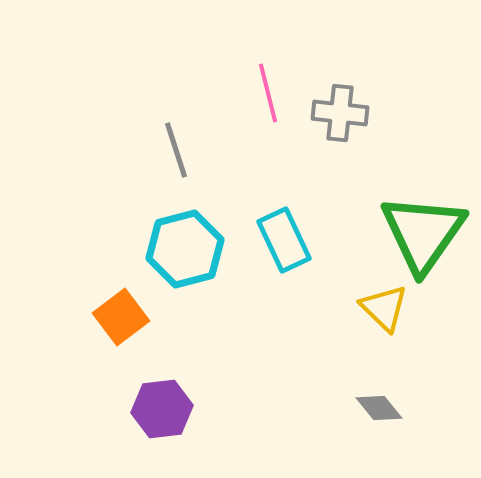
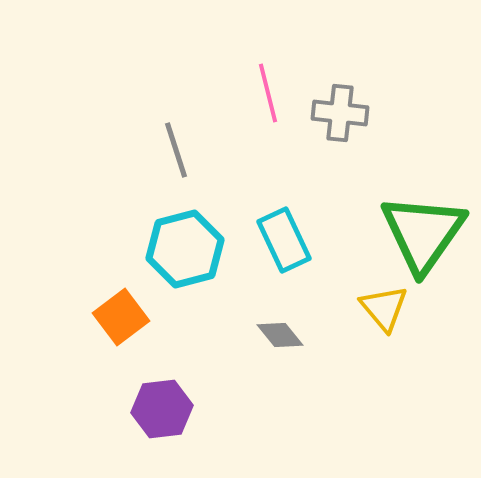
yellow triangle: rotated 6 degrees clockwise
gray diamond: moved 99 px left, 73 px up
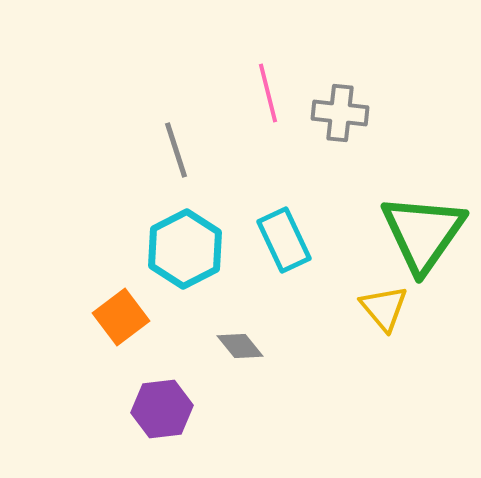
cyan hexagon: rotated 12 degrees counterclockwise
gray diamond: moved 40 px left, 11 px down
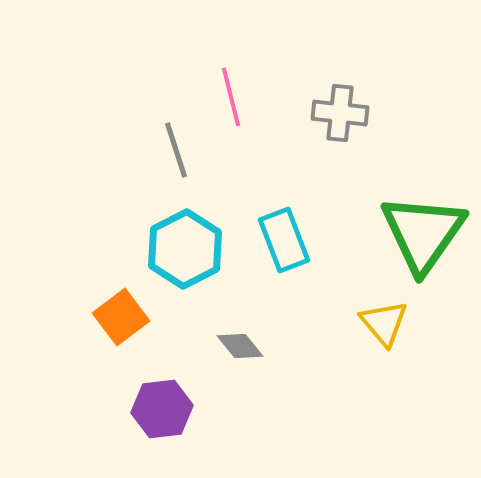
pink line: moved 37 px left, 4 px down
cyan rectangle: rotated 4 degrees clockwise
yellow triangle: moved 15 px down
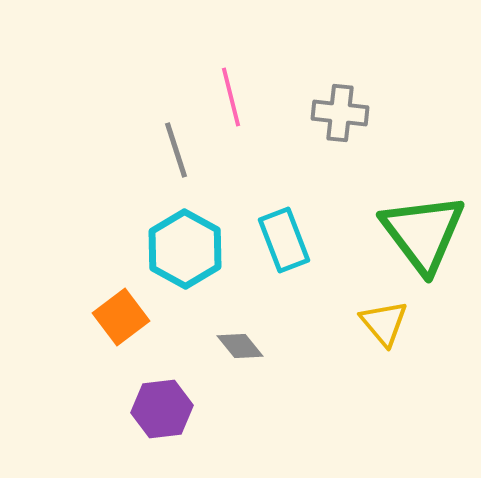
green triangle: rotated 12 degrees counterclockwise
cyan hexagon: rotated 4 degrees counterclockwise
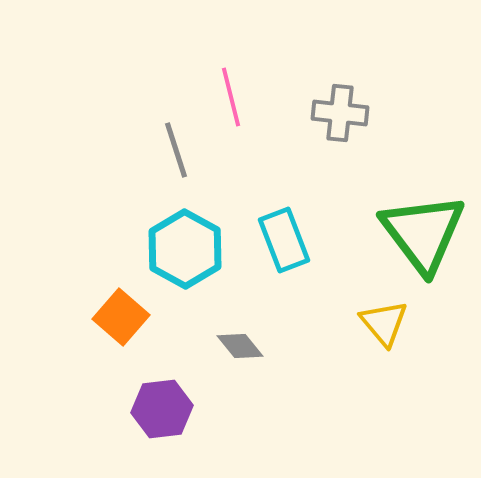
orange square: rotated 12 degrees counterclockwise
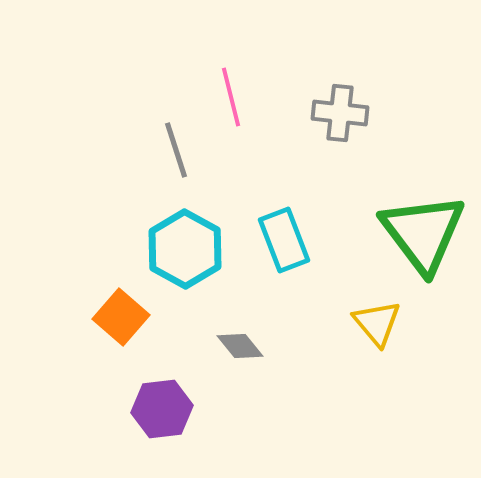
yellow triangle: moved 7 px left
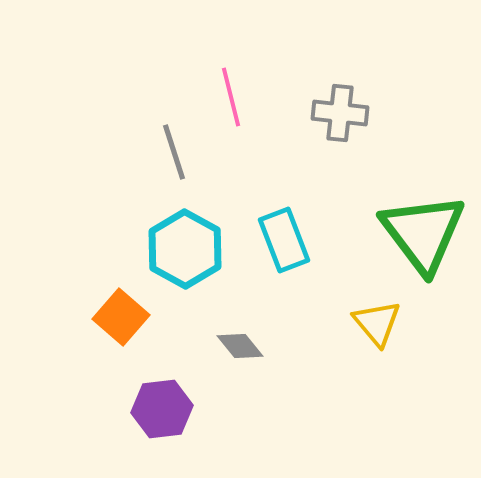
gray line: moved 2 px left, 2 px down
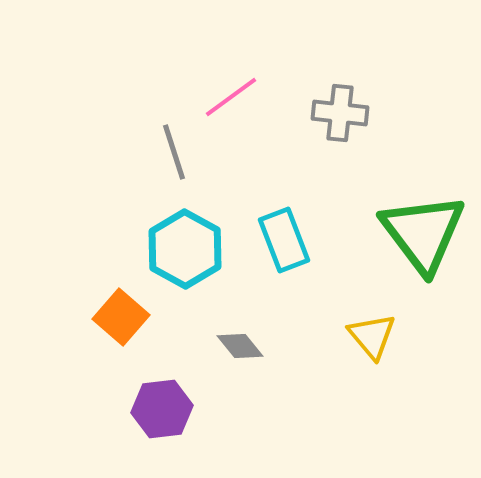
pink line: rotated 68 degrees clockwise
yellow triangle: moved 5 px left, 13 px down
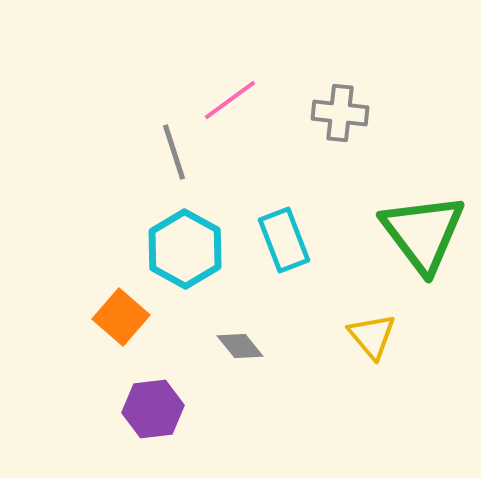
pink line: moved 1 px left, 3 px down
purple hexagon: moved 9 px left
